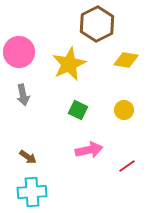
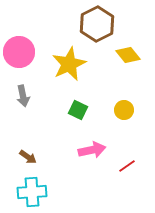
yellow diamond: moved 2 px right, 5 px up; rotated 40 degrees clockwise
gray arrow: moved 1 px down
pink arrow: moved 3 px right
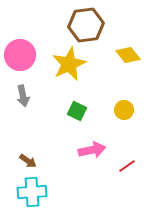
brown hexagon: moved 11 px left, 1 px down; rotated 20 degrees clockwise
pink circle: moved 1 px right, 3 px down
green square: moved 1 px left, 1 px down
brown arrow: moved 4 px down
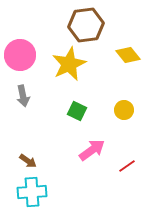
pink arrow: rotated 24 degrees counterclockwise
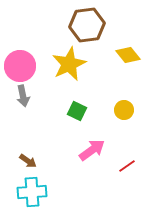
brown hexagon: moved 1 px right
pink circle: moved 11 px down
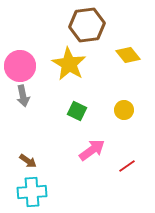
yellow star: rotated 16 degrees counterclockwise
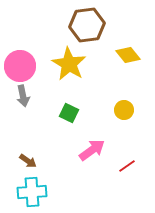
green square: moved 8 px left, 2 px down
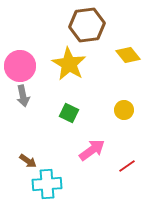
cyan cross: moved 15 px right, 8 px up
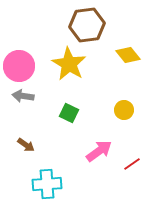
pink circle: moved 1 px left
gray arrow: rotated 110 degrees clockwise
pink arrow: moved 7 px right, 1 px down
brown arrow: moved 2 px left, 16 px up
red line: moved 5 px right, 2 px up
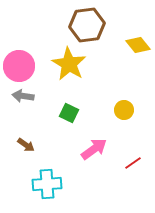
yellow diamond: moved 10 px right, 10 px up
pink arrow: moved 5 px left, 2 px up
red line: moved 1 px right, 1 px up
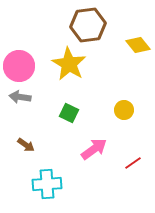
brown hexagon: moved 1 px right
gray arrow: moved 3 px left, 1 px down
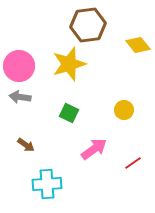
yellow star: rotated 24 degrees clockwise
